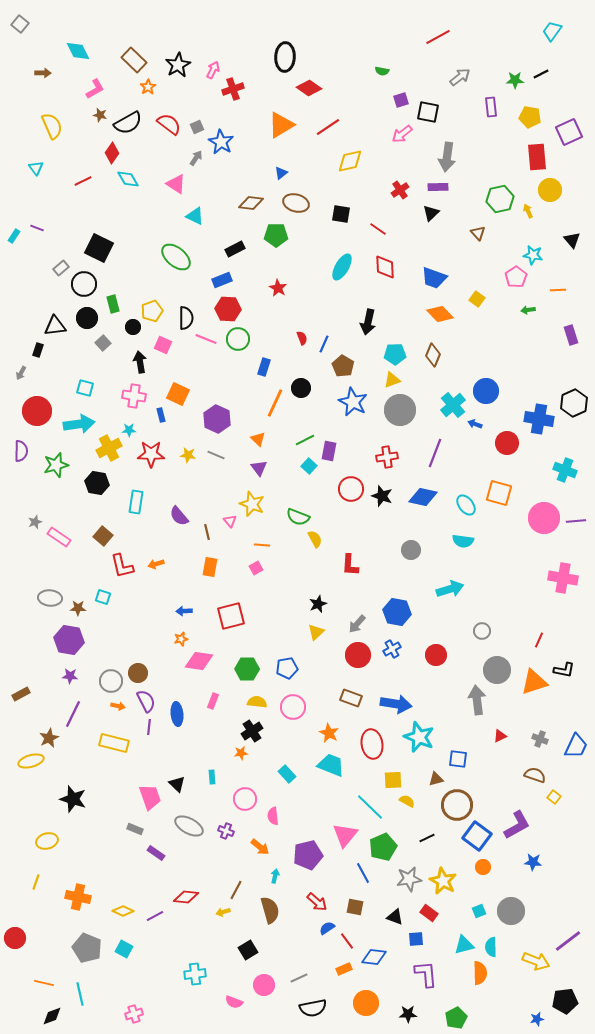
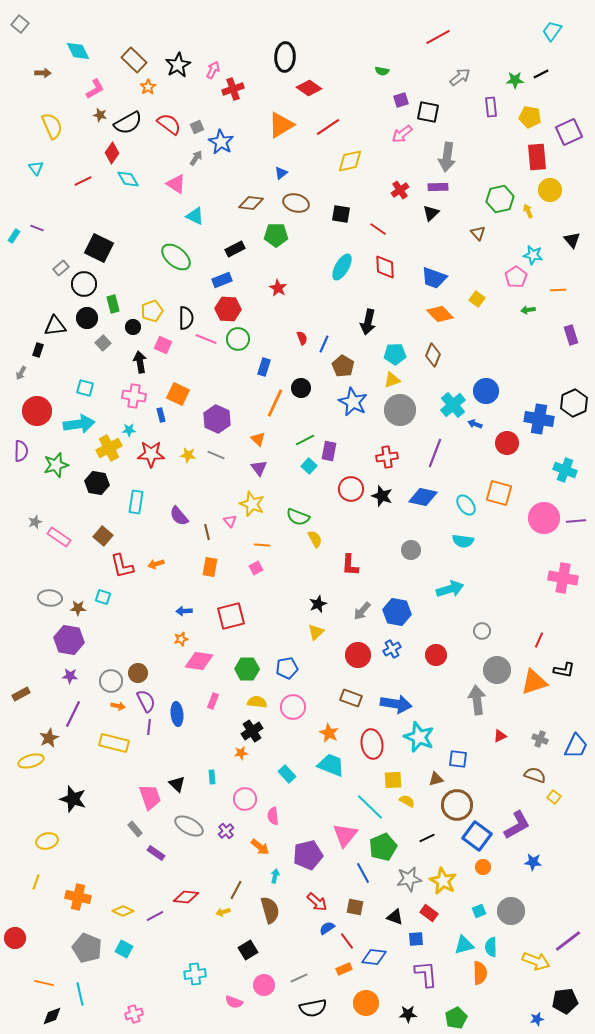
gray arrow at (357, 624): moved 5 px right, 13 px up
gray rectangle at (135, 829): rotated 28 degrees clockwise
purple cross at (226, 831): rotated 28 degrees clockwise
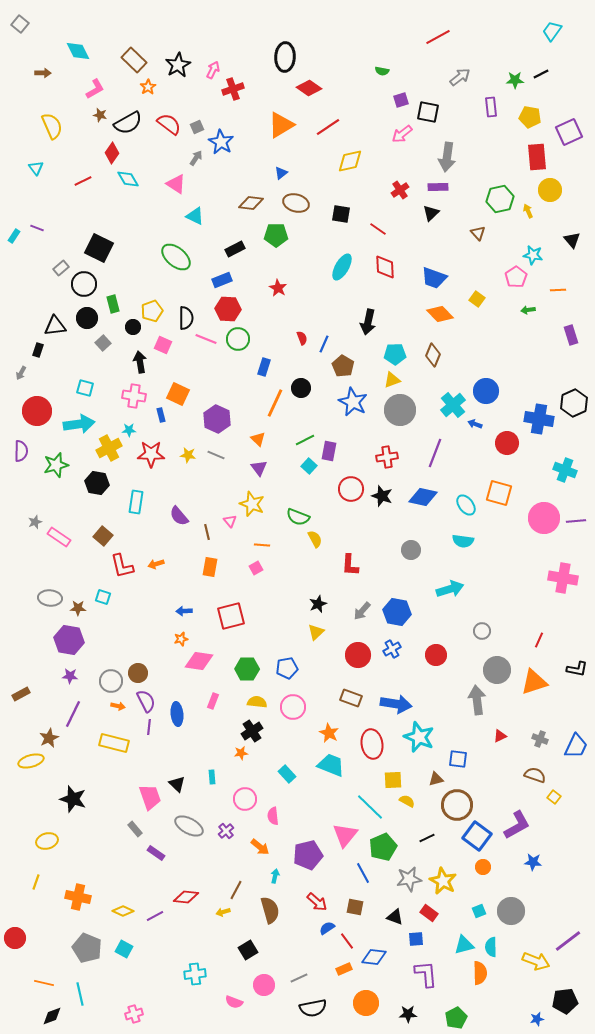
black L-shape at (564, 670): moved 13 px right, 1 px up
